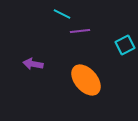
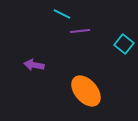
cyan square: moved 1 px left, 1 px up; rotated 24 degrees counterclockwise
purple arrow: moved 1 px right, 1 px down
orange ellipse: moved 11 px down
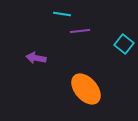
cyan line: rotated 18 degrees counterclockwise
purple arrow: moved 2 px right, 7 px up
orange ellipse: moved 2 px up
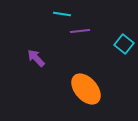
purple arrow: rotated 36 degrees clockwise
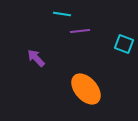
cyan square: rotated 18 degrees counterclockwise
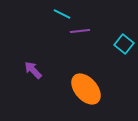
cyan line: rotated 18 degrees clockwise
cyan square: rotated 18 degrees clockwise
purple arrow: moved 3 px left, 12 px down
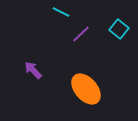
cyan line: moved 1 px left, 2 px up
purple line: moved 1 px right, 3 px down; rotated 36 degrees counterclockwise
cyan square: moved 5 px left, 15 px up
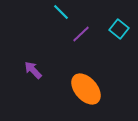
cyan line: rotated 18 degrees clockwise
